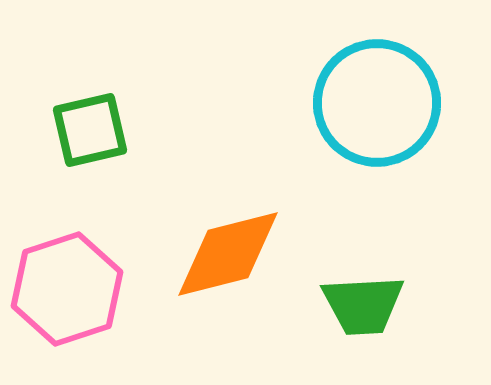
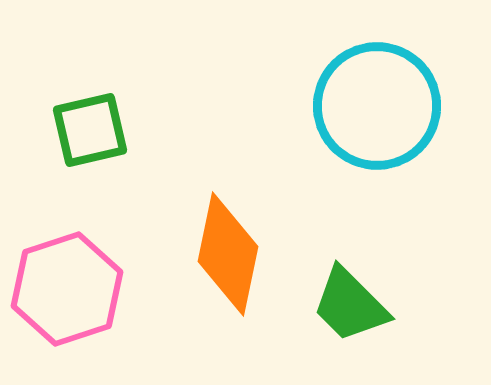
cyan circle: moved 3 px down
orange diamond: rotated 64 degrees counterclockwise
green trapezoid: moved 13 px left; rotated 48 degrees clockwise
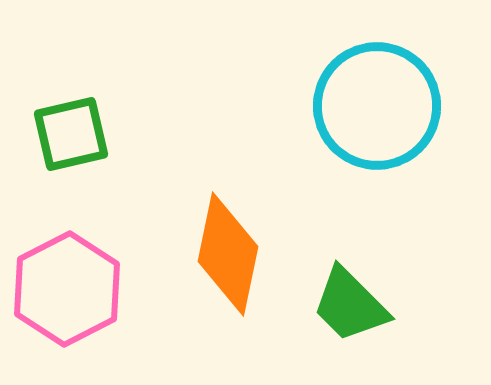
green square: moved 19 px left, 4 px down
pink hexagon: rotated 9 degrees counterclockwise
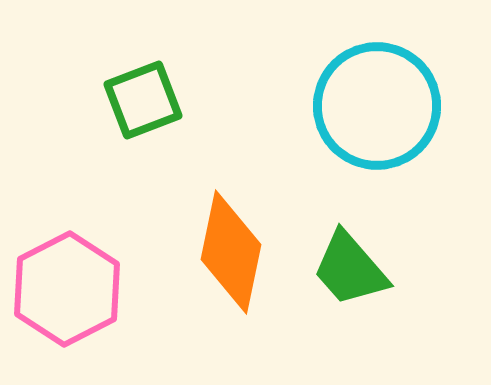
green square: moved 72 px right, 34 px up; rotated 8 degrees counterclockwise
orange diamond: moved 3 px right, 2 px up
green trapezoid: moved 36 px up; rotated 4 degrees clockwise
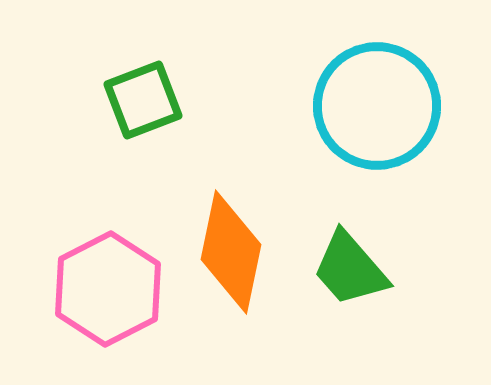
pink hexagon: moved 41 px right
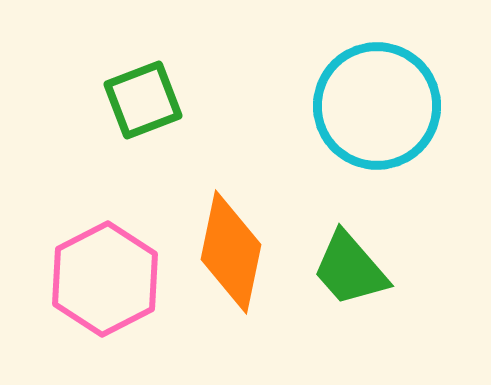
pink hexagon: moved 3 px left, 10 px up
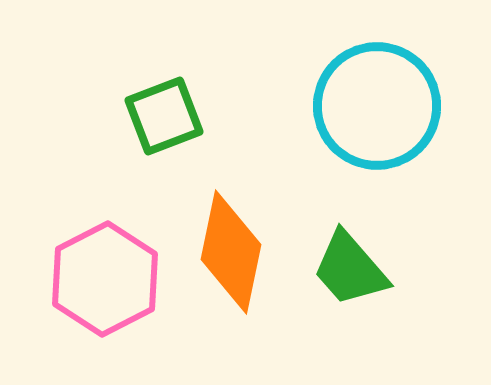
green square: moved 21 px right, 16 px down
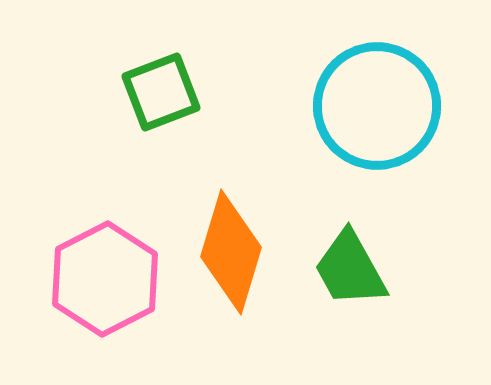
green square: moved 3 px left, 24 px up
orange diamond: rotated 5 degrees clockwise
green trapezoid: rotated 12 degrees clockwise
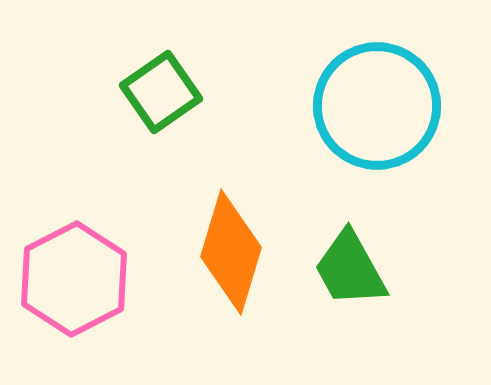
green square: rotated 14 degrees counterclockwise
pink hexagon: moved 31 px left
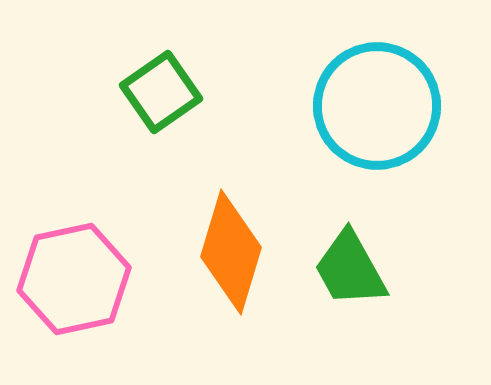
pink hexagon: rotated 15 degrees clockwise
